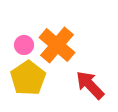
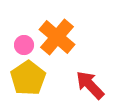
orange cross: moved 8 px up
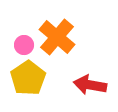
red arrow: rotated 36 degrees counterclockwise
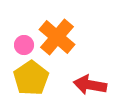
yellow pentagon: moved 3 px right
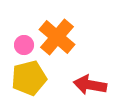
yellow pentagon: moved 2 px left; rotated 20 degrees clockwise
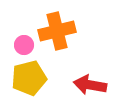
orange cross: moved 6 px up; rotated 36 degrees clockwise
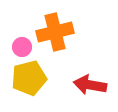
orange cross: moved 2 px left, 1 px down
pink circle: moved 2 px left, 2 px down
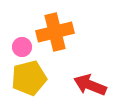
red arrow: rotated 12 degrees clockwise
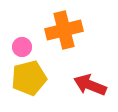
orange cross: moved 9 px right, 2 px up
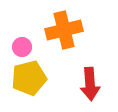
red arrow: moved 1 px up; rotated 116 degrees counterclockwise
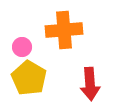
orange cross: rotated 9 degrees clockwise
yellow pentagon: rotated 28 degrees counterclockwise
